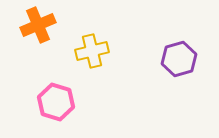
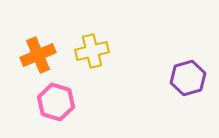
orange cross: moved 30 px down
purple hexagon: moved 9 px right, 19 px down
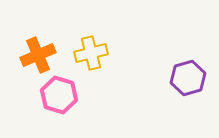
yellow cross: moved 1 px left, 2 px down
pink hexagon: moved 3 px right, 7 px up
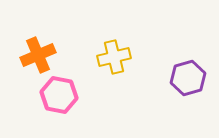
yellow cross: moved 23 px right, 4 px down
pink hexagon: rotated 6 degrees counterclockwise
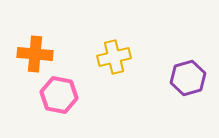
orange cross: moved 3 px left, 1 px up; rotated 28 degrees clockwise
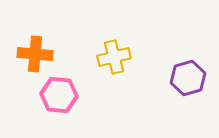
pink hexagon: rotated 6 degrees counterclockwise
